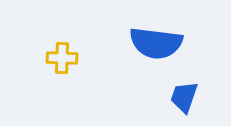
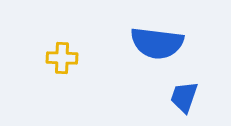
blue semicircle: moved 1 px right
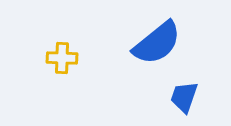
blue semicircle: rotated 46 degrees counterclockwise
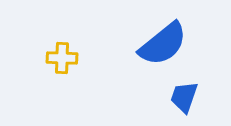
blue semicircle: moved 6 px right, 1 px down
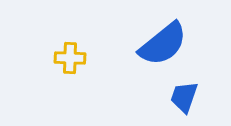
yellow cross: moved 8 px right
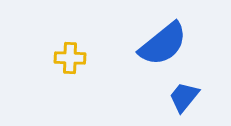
blue trapezoid: rotated 20 degrees clockwise
